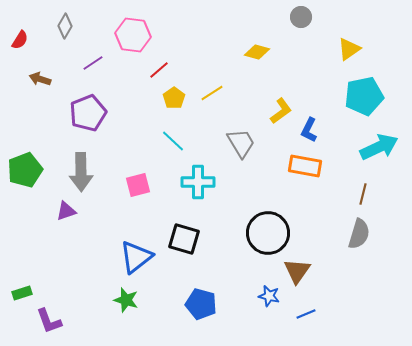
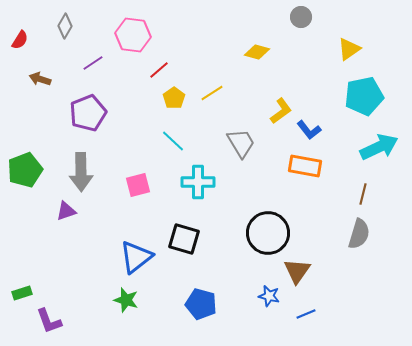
blue L-shape: rotated 65 degrees counterclockwise
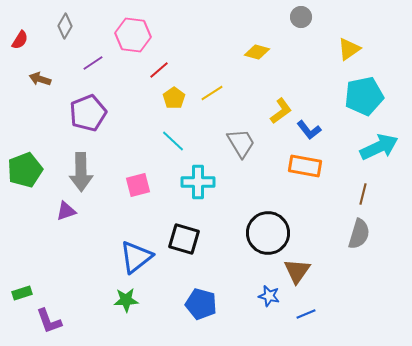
green star: rotated 20 degrees counterclockwise
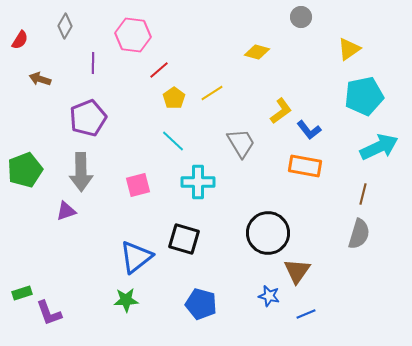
purple line: rotated 55 degrees counterclockwise
purple pentagon: moved 5 px down
purple L-shape: moved 8 px up
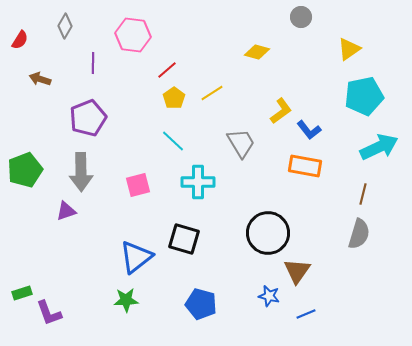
red line: moved 8 px right
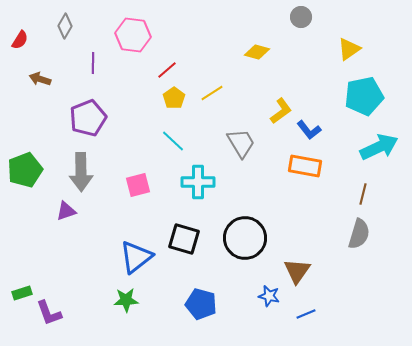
black circle: moved 23 px left, 5 px down
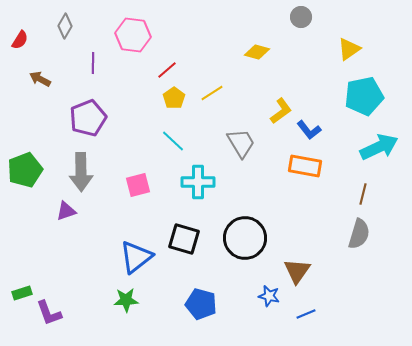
brown arrow: rotated 10 degrees clockwise
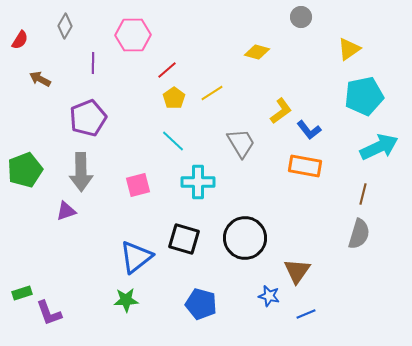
pink hexagon: rotated 8 degrees counterclockwise
